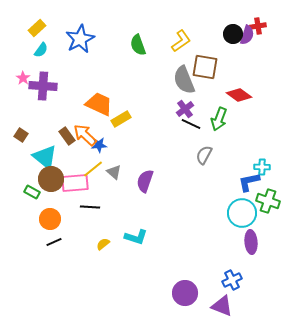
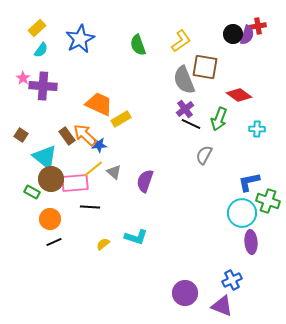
cyan cross at (262, 167): moved 5 px left, 38 px up
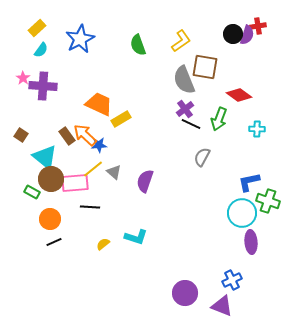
gray semicircle at (204, 155): moved 2 px left, 2 px down
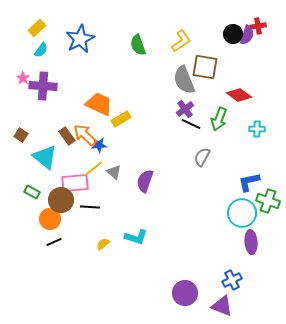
brown circle at (51, 179): moved 10 px right, 21 px down
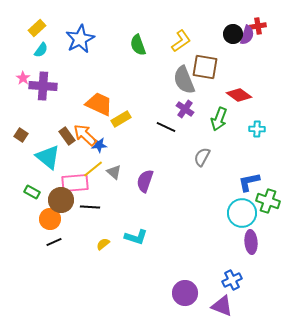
purple cross at (185, 109): rotated 18 degrees counterclockwise
black line at (191, 124): moved 25 px left, 3 px down
cyan triangle at (45, 157): moved 3 px right
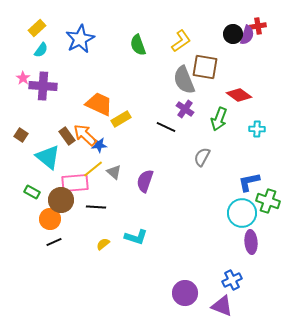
black line at (90, 207): moved 6 px right
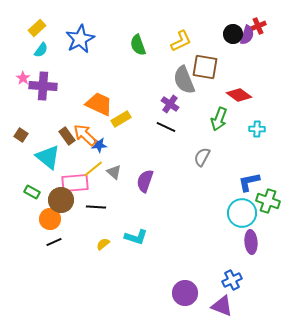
red cross at (258, 26): rotated 14 degrees counterclockwise
yellow L-shape at (181, 41): rotated 10 degrees clockwise
purple cross at (185, 109): moved 15 px left, 5 px up
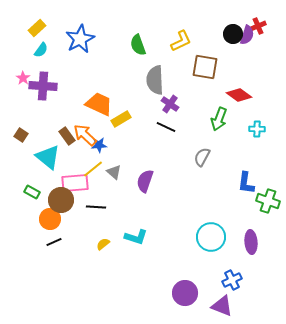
gray semicircle at (184, 80): moved 29 px left; rotated 20 degrees clockwise
blue L-shape at (249, 182): moved 3 px left, 1 px down; rotated 70 degrees counterclockwise
cyan circle at (242, 213): moved 31 px left, 24 px down
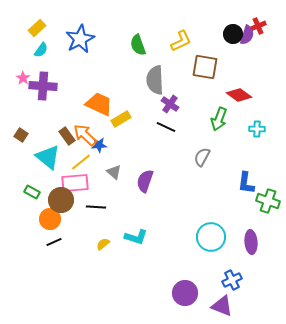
yellow line at (93, 169): moved 12 px left, 7 px up
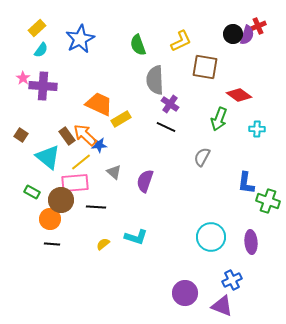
black line at (54, 242): moved 2 px left, 2 px down; rotated 28 degrees clockwise
